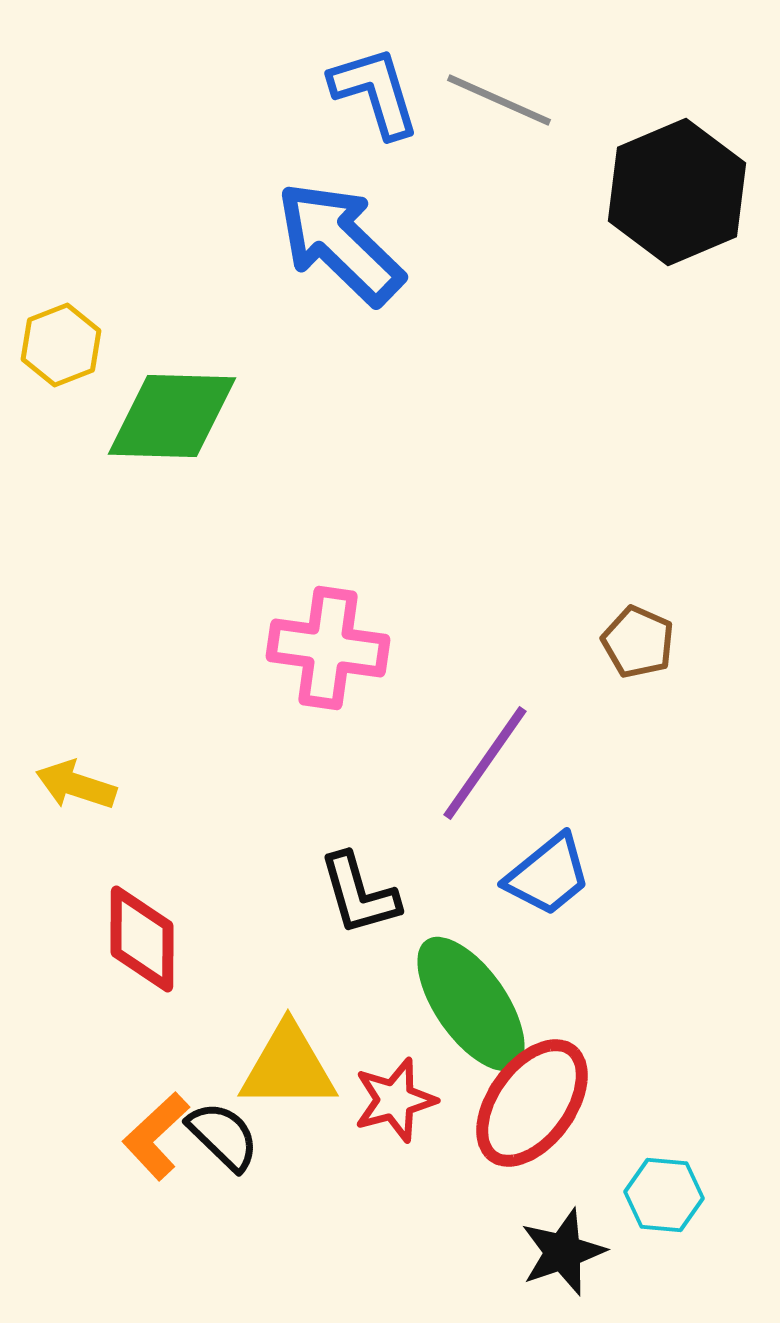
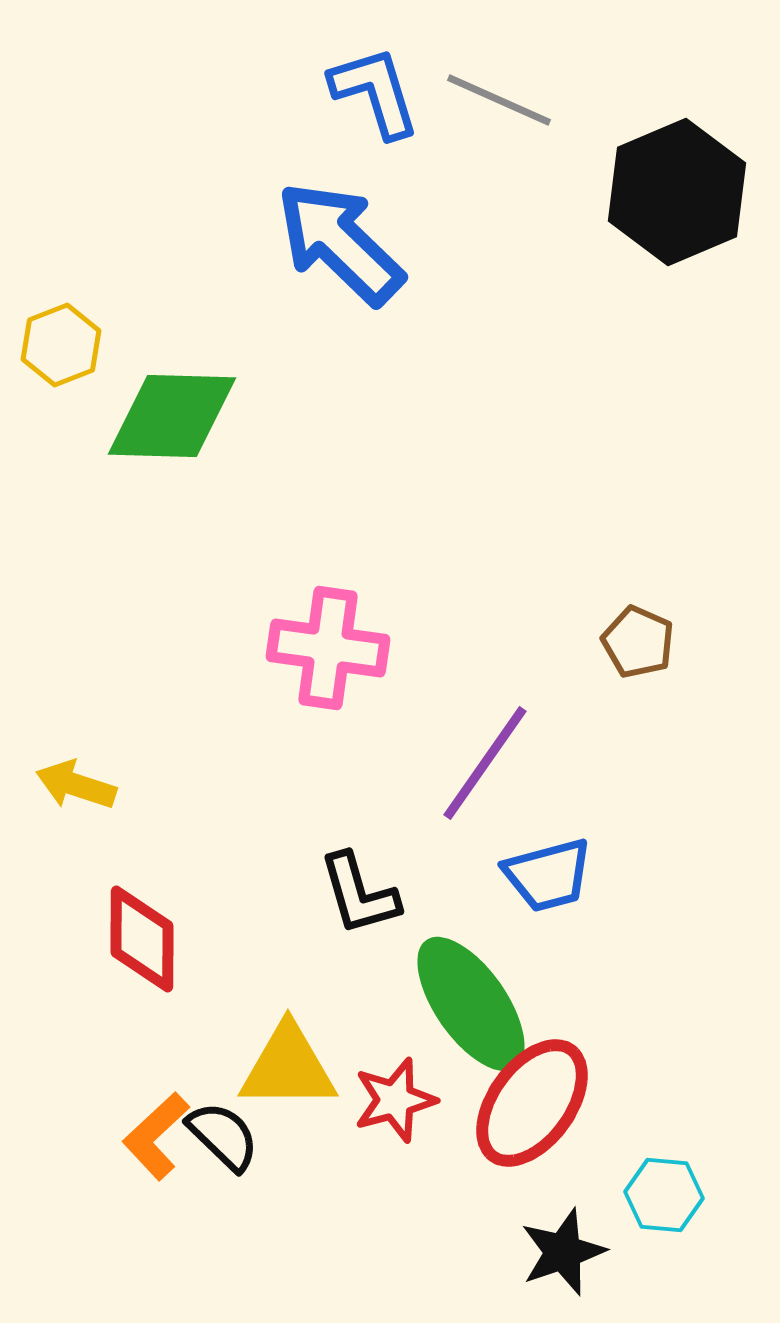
blue trapezoid: rotated 24 degrees clockwise
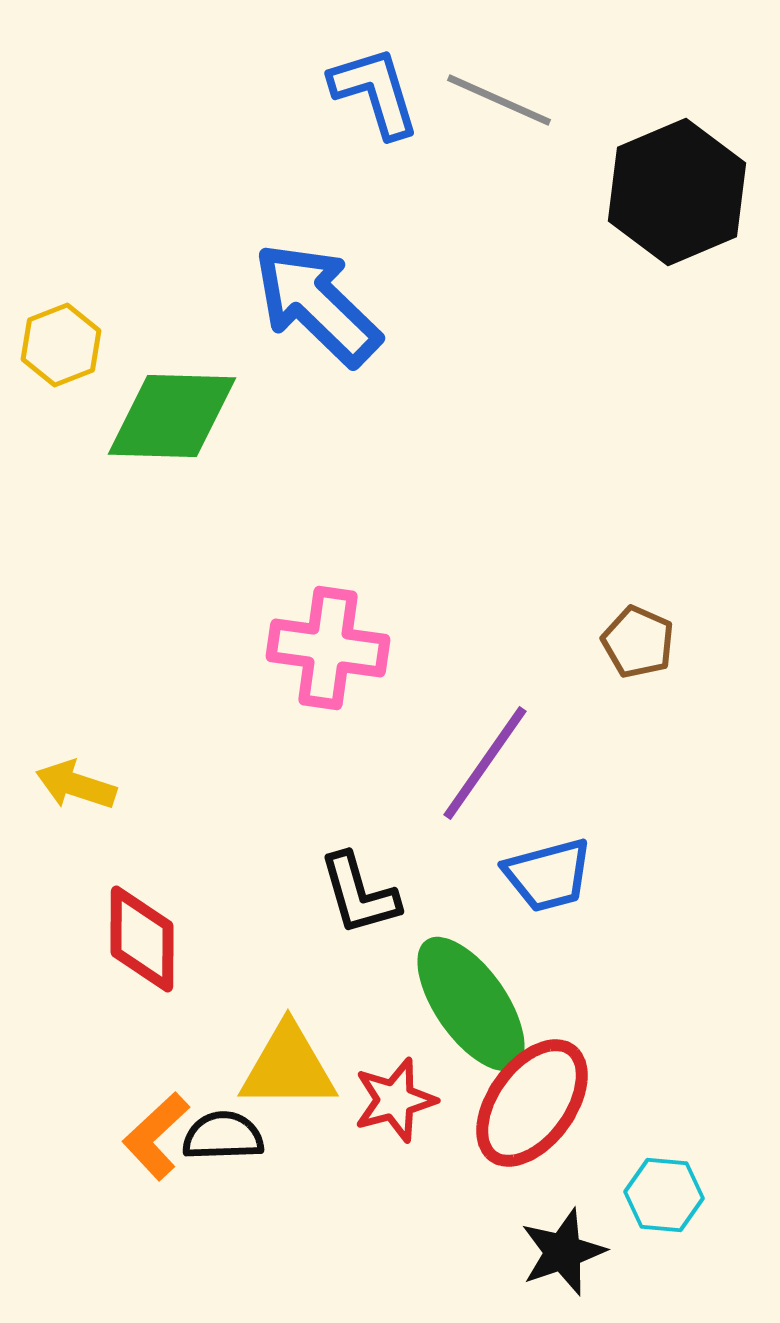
blue arrow: moved 23 px left, 61 px down
black semicircle: rotated 46 degrees counterclockwise
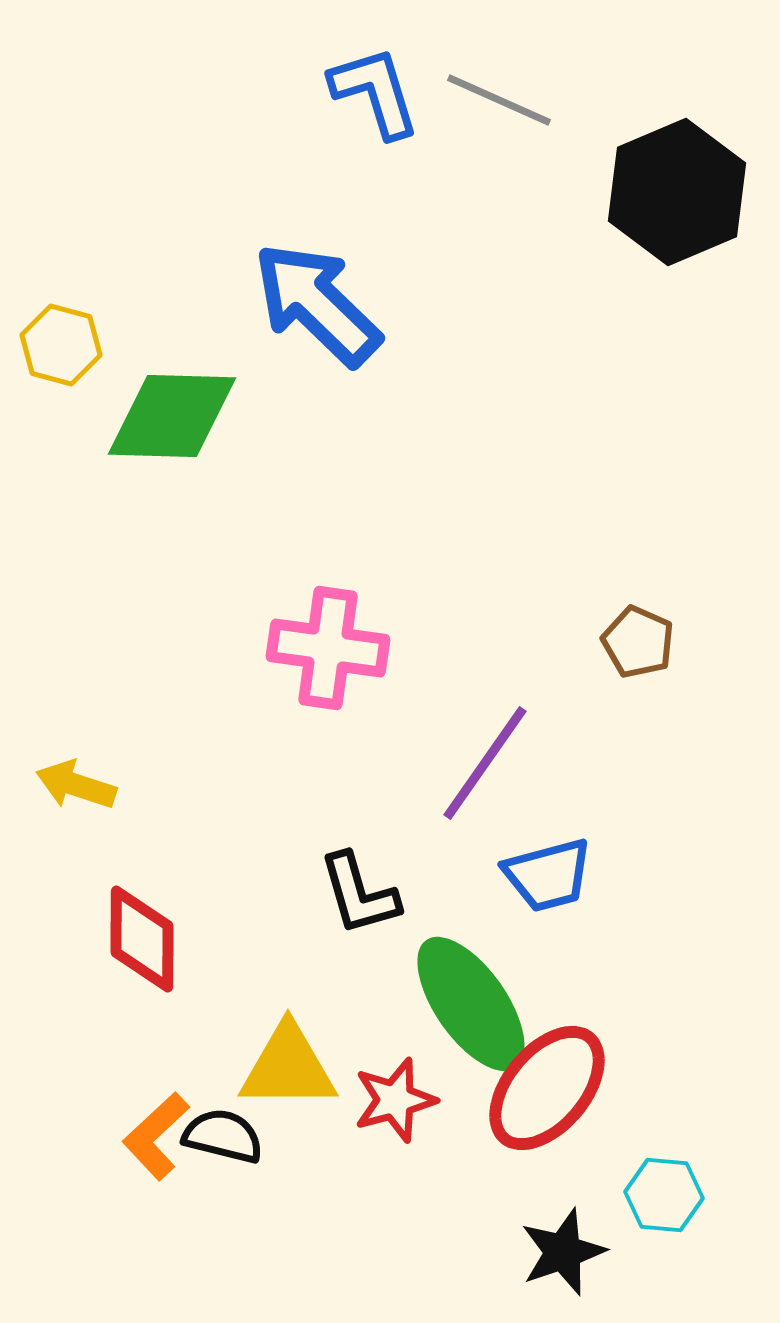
yellow hexagon: rotated 24 degrees counterclockwise
red ellipse: moved 15 px right, 15 px up; rotated 4 degrees clockwise
black semicircle: rotated 16 degrees clockwise
